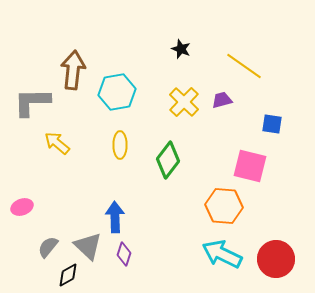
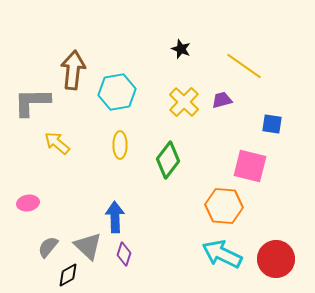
pink ellipse: moved 6 px right, 4 px up; rotated 10 degrees clockwise
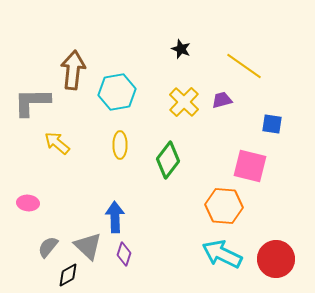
pink ellipse: rotated 15 degrees clockwise
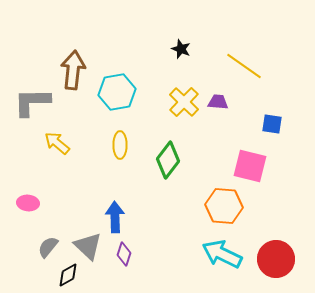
purple trapezoid: moved 4 px left, 2 px down; rotated 20 degrees clockwise
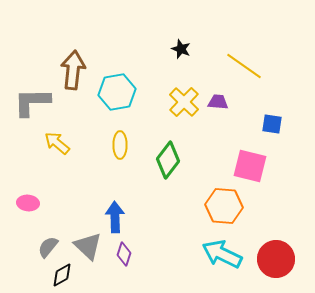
black diamond: moved 6 px left
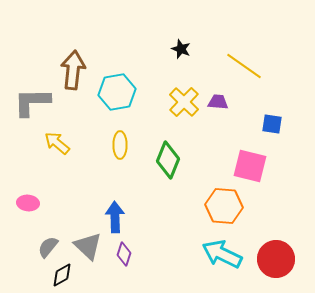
green diamond: rotated 15 degrees counterclockwise
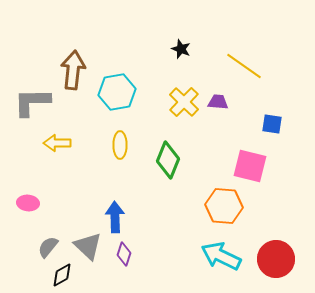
yellow arrow: rotated 40 degrees counterclockwise
cyan arrow: moved 1 px left, 2 px down
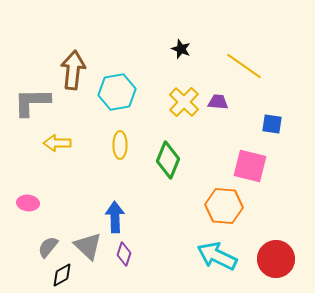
cyan arrow: moved 4 px left
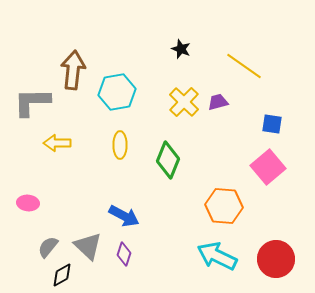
purple trapezoid: rotated 20 degrees counterclockwise
pink square: moved 18 px right, 1 px down; rotated 36 degrees clockwise
blue arrow: moved 9 px right, 1 px up; rotated 120 degrees clockwise
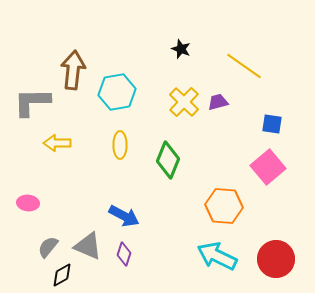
gray triangle: rotated 20 degrees counterclockwise
